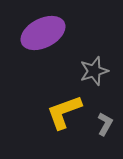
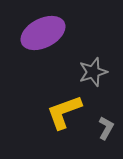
gray star: moved 1 px left, 1 px down
gray L-shape: moved 1 px right, 4 px down
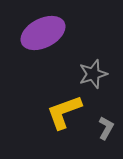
gray star: moved 2 px down
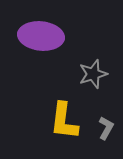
purple ellipse: moved 2 px left, 3 px down; rotated 33 degrees clockwise
yellow L-shape: moved 9 px down; rotated 63 degrees counterclockwise
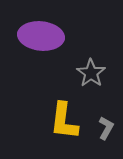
gray star: moved 2 px left, 1 px up; rotated 20 degrees counterclockwise
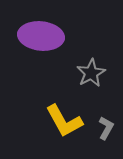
gray star: rotated 8 degrees clockwise
yellow L-shape: rotated 36 degrees counterclockwise
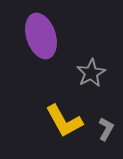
purple ellipse: rotated 66 degrees clockwise
gray L-shape: moved 1 px down
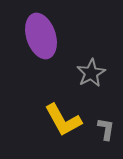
yellow L-shape: moved 1 px left, 1 px up
gray L-shape: rotated 20 degrees counterclockwise
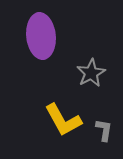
purple ellipse: rotated 12 degrees clockwise
gray L-shape: moved 2 px left, 1 px down
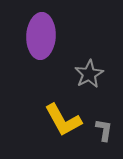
purple ellipse: rotated 9 degrees clockwise
gray star: moved 2 px left, 1 px down
